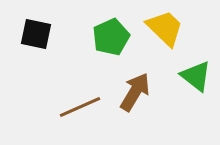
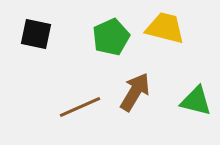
yellow trapezoid: rotated 30 degrees counterclockwise
green triangle: moved 25 px down; rotated 24 degrees counterclockwise
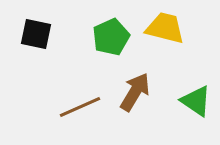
green triangle: rotated 20 degrees clockwise
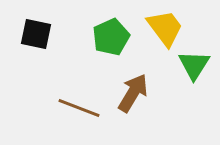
yellow trapezoid: rotated 39 degrees clockwise
brown arrow: moved 2 px left, 1 px down
green triangle: moved 2 px left, 36 px up; rotated 28 degrees clockwise
brown line: moved 1 px left, 1 px down; rotated 45 degrees clockwise
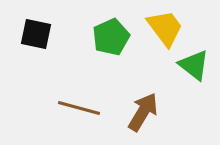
green triangle: rotated 24 degrees counterclockwise
brown arrow: moved 10 px right, 19 px down
brown line: rotated 6 degrees counterclockwise
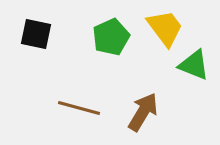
green triangle: rotated 16 degrees counterclockwise
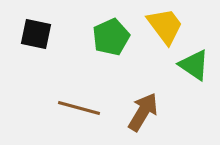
yellow trapezoid: moved 2 px up
green triangle: rotated 12 degrees clockwise
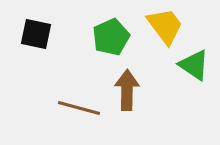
brown arrow: moved 16 px left, 22 px up; rotated 30 degrees counterclockwise
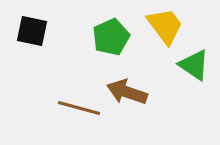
black square: moved 4 px left, 3 px up
brown arrow: moved 2 px down; rotated 72 degrees counterclockwise
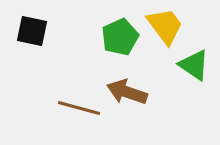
green pentagon: moved 9 px right
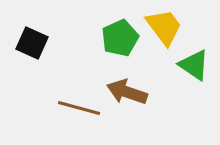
yellow trapezoid: moved 1 px left, 1 px down
black square: moved 12 px down; rotated 12 degrees clockwise
green pentagon: moved 1 px down
